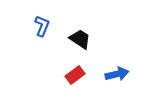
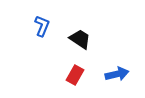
red rectangle: rotated 24 degrees counterclockwise
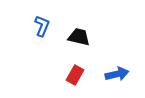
black trapezoid: moved 1 px left, 2 px up; rotated 20 degrees counterclockwise
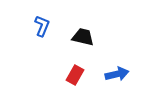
black trapezoid: moved 4 px right
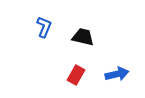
blue L-shape: moved 2 px right, 1 px down
red rectangle: moved 1 px right
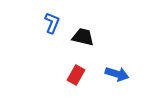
blue L-shape: moved 8 px right, 4 px up
blue arrow: rotated 30 degrees clockwise
